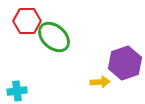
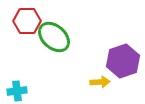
purple hexagon: moved 2 px left, 2 px up
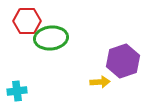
green ellipse: moved 3 px left, 1 px down; rotated 48 degrees counterclockwise
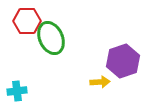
green ellipse: rotated 72 degrees clockwise
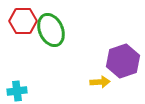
red hexagon: moved 4 px left
green ellipse: moved 8 px up
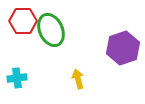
purple hexagon: moved 13 px up
yellow arrow: moved 22 px left, 3 px up; rotated 102 degrees counterclockwise
cyan cross: moved 13 px up
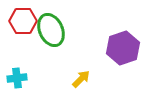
yellow arrow: moved 3 px right; rotated 60 degrees clockwise
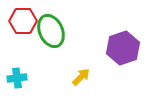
green ellipse: moved 1 px down
yellow arrow: moved 2 px up
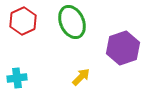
red hexagon: rotated 24 degrees counterclockwise
green ellipse: moved 21 px right, 9 px up
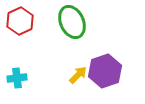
red hexagon: moved 3 px left
purple hexagon: moved 18 px left, 23 px down
yellow arrow: moved 3 px left, 2 px up
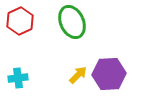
purple hexagon: moved 4 px right, 3 px down; rotated 16 degrees clockwise
cyan cross: moved 1 px right
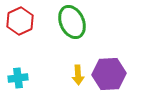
yellow arrow: rotated 132 degrees clockwise
